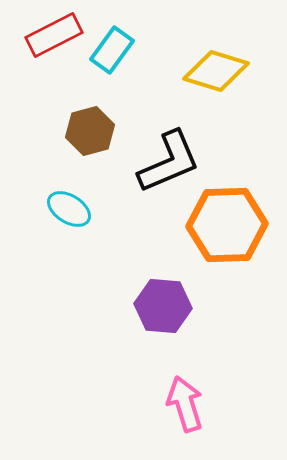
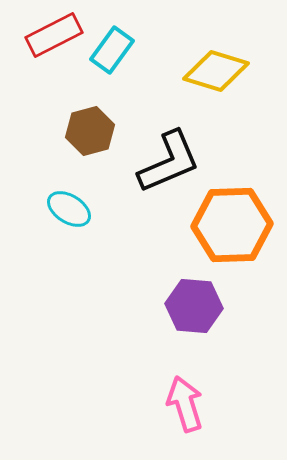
orange hexagon: moved 5 px right
purple hexagon: moved 31 px right
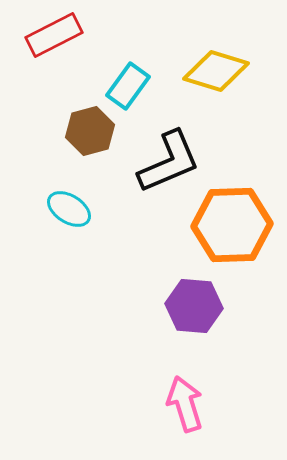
cyan rectangle: moved 16 px right, 36 px down
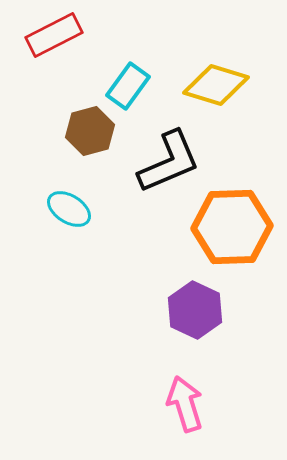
yellow diamond: moved 14 px down
orange hexagon: moved 2 px down
purple hexagon: moved 1 px right, 4 px down; rotated 20 degrees clockwise
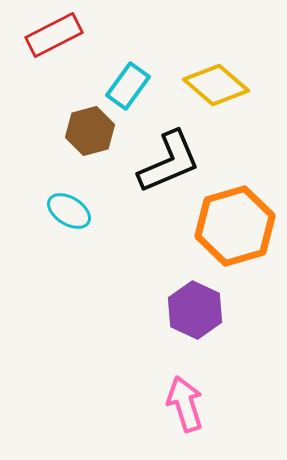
yellow diamond: rotated 24 degrees clockwise
cyan ellipse: moved 2 px down
orange hexagon: moved 3 px right, 1 px up; rotated 14 degrees counterclockwise
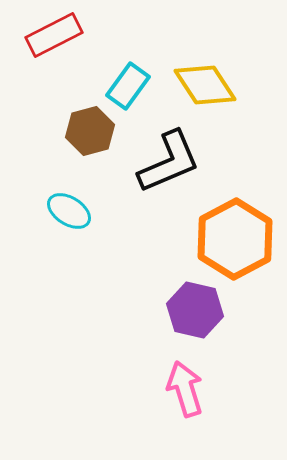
yellow diamond: moved 11 px left; rotated 16 degrees clockwise
orange hexagon: moved 13 px down; rotated 12 degrees counterclockwise
purple hexagon: rotated 12 degrees counterclockwise
pink arrow: moved 15 px up
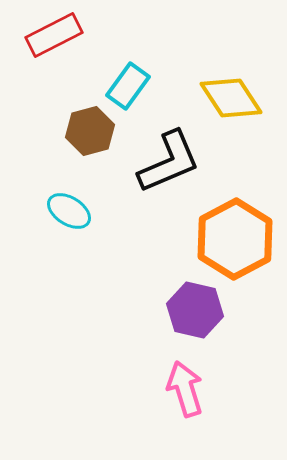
yellow diamond: moved 26 px right, 13 px down
